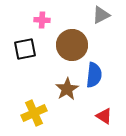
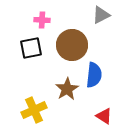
black square: moved 6 px right, 1 px up
yellow cross: moved 3 px up
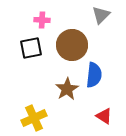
gray triangle: rotated 18 degrees counterclockwise
yellow cross: moved 8 px down
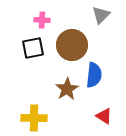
black square: moved 2 px right
yellow cross: rotated 25 degrees clockwise
